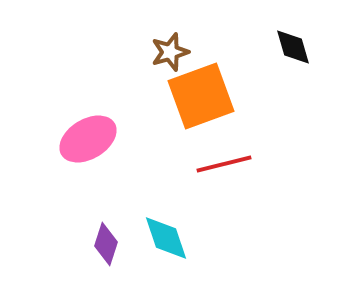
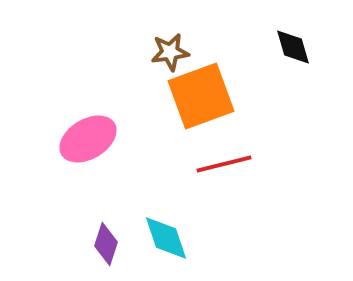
brown star: rotated 9 degrees clockwise
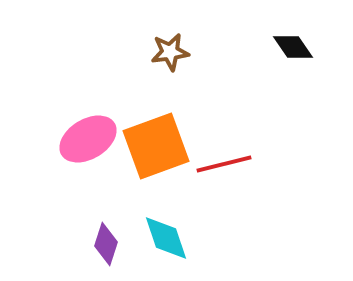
black diamond: rotated 18 degrees counterclockwise
orange square: moved 45 px left, 50 px down
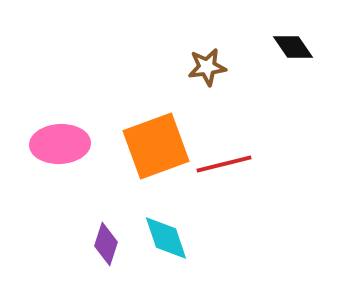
brown star: moved 37 px right, 15 px down
pink ellipse: moved 28 px left, 5 px down; rotated 28 degrees clockwise
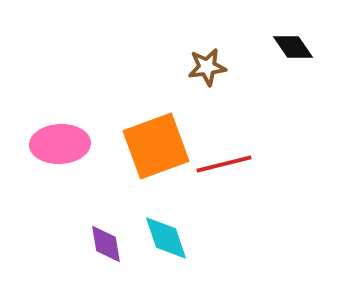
purple diamond: rotated 27 degrees counterclockwise
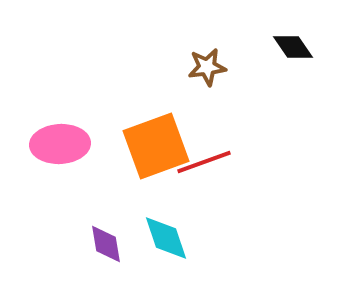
red line: moved 20 px left, 2 px up; rotated 6 degrees counterclockwise
